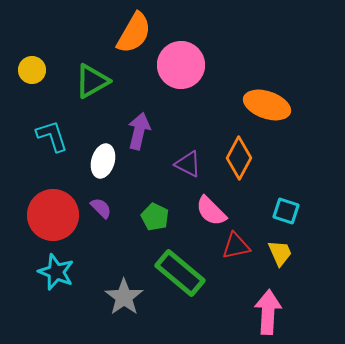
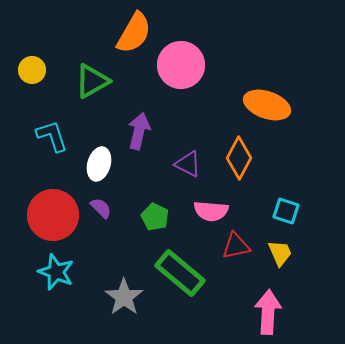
white ellipse: moved 4 px left, 3 px down
pink semicircle: rotated 40 degrees counterclockwise
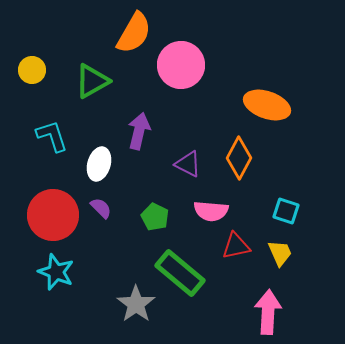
gray star: moved 12 px right, 7 px down
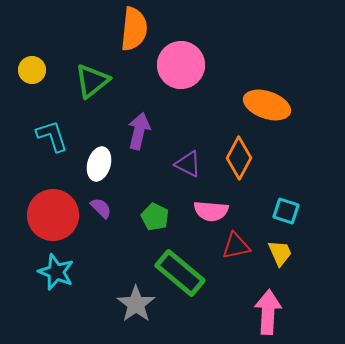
orange semicircle: moved 4 px up; rotated 24 degrees counterclockwise
green triangle: rotated 9 degrees counterclockwise
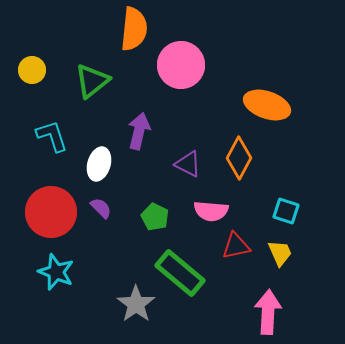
red circle: moved 2 px left, 3 px up
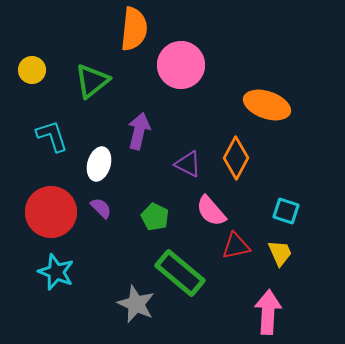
orange diamond: moved 3 px left
pink semicircle: rotated 44 degrees clockwise
gray star: rotated 12 degrees counterclockwise
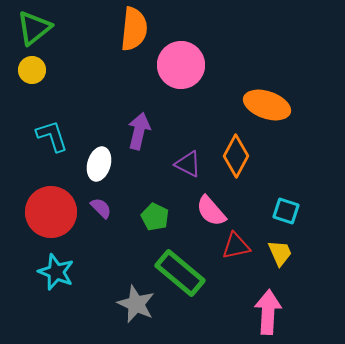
green triangle: moved 58 px left, 53 px up
orange diamond: moved 2 px up
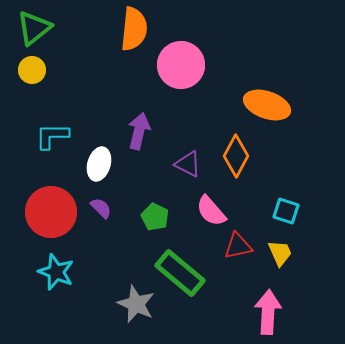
cyan L-shape: rotated 72 degrees counterclockwise
red triangle: moved 2 px right
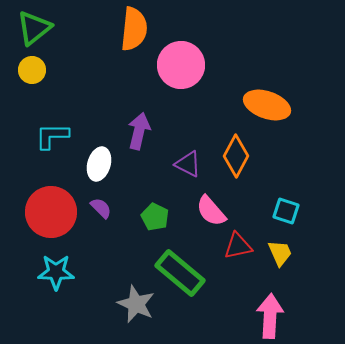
cyan star: rotated 21 degrees counterclockwise
pink arrow: moved 2 px right, 4 px down
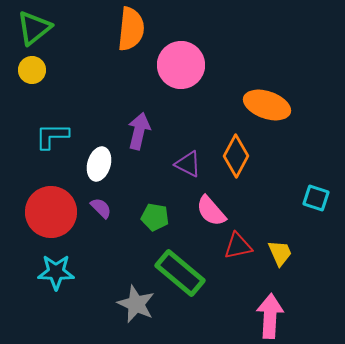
orange semicircle: moved 3 px left
cyan square: moved 30 px right, 13 px up
green pentagon: rotated 16 degrees counterclockwise
